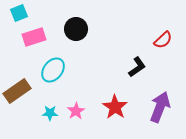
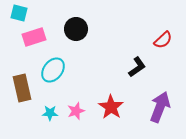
cyan square: rotated 36 degrees clockwise
brown rectangle: moved 5 px right, 3 px up; rotated 68 degrees counterclockwise
red star: moved 4 px left
pink star: rotated 12 degrees clockwise
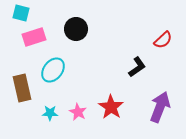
cyan square: moved 2 px right
pink star: moved 2 px right, 1 px down; rotated 24 degrees counterclockwise
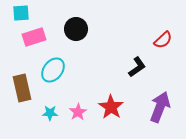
cyan square: rotated 18 degrees counterclockwise
pink star: rotated 12 degrees clockwise
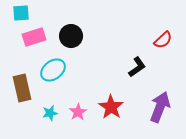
black circle: moved 5 px left, 7 px down
cyan ellipse: rotated 15 degrees clockwise
cyan star: rotated 14 degrees counterclockwise
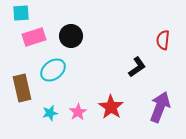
red semicircle: rotated 138 degrees clockwise
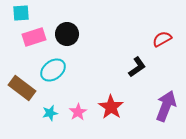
black circle: moved 4 px left, 2 px up
red semicircle: moved 1 px left, 1 px up; rotated 54 degrees clockwise
brown rectangle: rotated 40 degrees counterclockwise
purple arrow: moved 6 px right, 1 px up
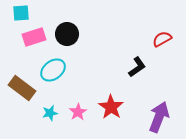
purple arrow: moved 7 px left, 11 px down
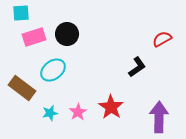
purple arrow: rotated 20 degrees counterclockwise
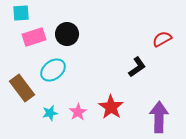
brown rectangle: rotated 16 degrees clockwise
